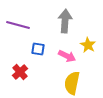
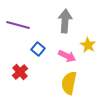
blue square: rotated 32 degrees clockwise
yellow semicircle: moved 3 px left
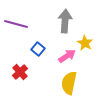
purple line: moved 2 px left, 1 px up
yellow star: moved 3 px left, 2 px up
pink arrow: rotated 60 degrees counterclockwise
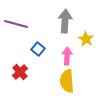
yellow star: moved 1 px right, 4 px up
pink arrow: rotated 54 degrees counterclockwise
yellow semicircle: moved 2 px left, 2 px up; rotated 15 degrees counterclockwise
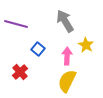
gray arrow: rotated 35 degrees counterclockwise
yellow star: moved 6 px down
yellow semicircle: rotated 30 degrees clockwise
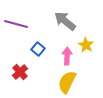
gray arrow: rotated 20 degrees counterclockwise
yellow semicircle: moved 1 px down
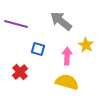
gray arrow: moved 4 px left
blue square: rotated 24 degrees counterclockwise
yellow semicircle: rotated 80 degrees clockwise
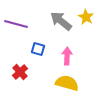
yellow star: moved 28 px up
yellow semicircle: moved 1 px down
